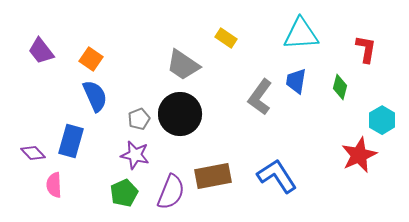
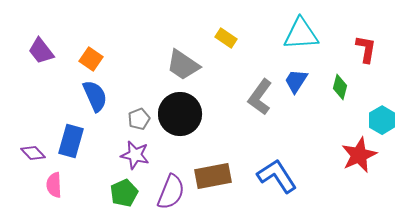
blue trapezoid: rotated 24 degrees clockwise
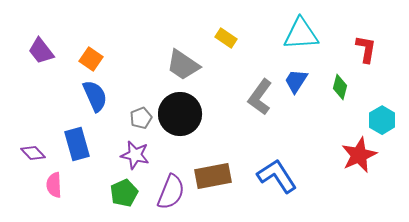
gray pentagon: moved 2 px right, 1 px up
blue rectangle: moved 6 px right, 3 px down; rotated 32 degrees counterclockwise
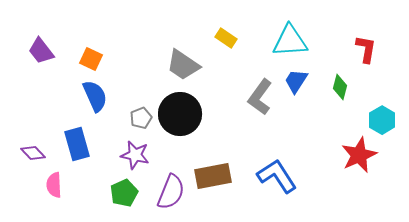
cyan triangle: moved 11 px left, 7 px down
orange square: rotated 10 degrees counterclockwise
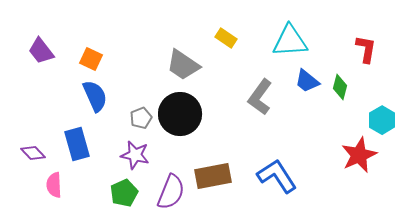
blue trapezoid: moved 11 px right; rotated 84 degrees counterclockwise
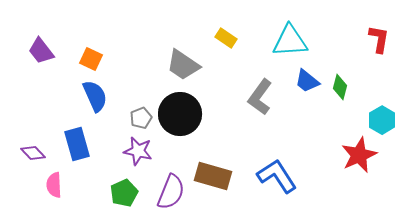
red L-shape: moved 13 px right, 10 px up
purple star: moved 3 px right, 4 px up
brown rectangle: rotated 27 degrees clockwise
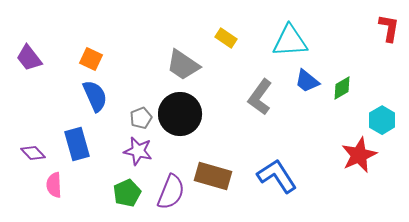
red L-shape: moved 10 px right, 11 px up
purple trapezoid: moved 12 px left, 7 px down
green diamond: moved 2 px right, 1 px down; rotated 45 degrees clockwise
green pentagon: moved 3 px right
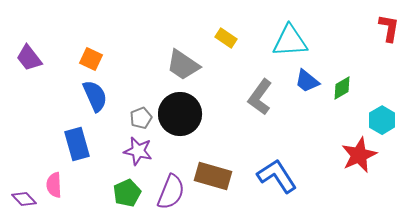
purple diamond: moved 9 px left, 46 px down
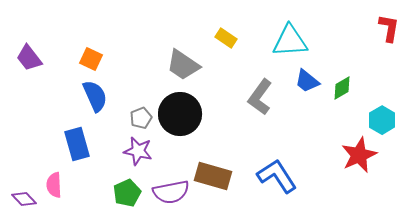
purple semicircle: rotated 57 degrees clockwise
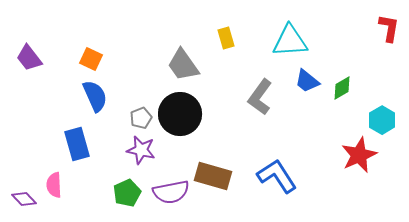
yellow rectangle: rotated 40 degrees clockwise
gray trapezoid: rotated 21 degrees clockwise
purple star: moved 3 px right, 1 px up
